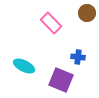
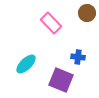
cyan ellipse: moved 2 px right, 2 px up; rotated 70 degrees counterclockwise
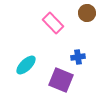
pink rectangle: moved 2 px right
blue cross: rotated 16 degrees counterclockwise
cyan ellipse: moved 1 px down
